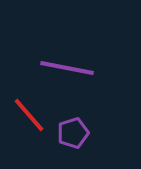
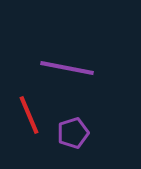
red line: rotated 18 degrees clockwise
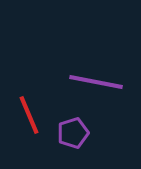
purple line: moved 29 px right, 14 px down
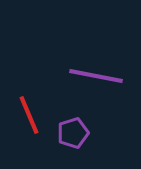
purple line: moved 6 px up
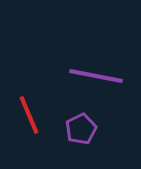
purple pentagon: moved 8 px right, 4 px up; rotated 8 degrees counterclockwise
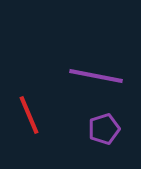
purple pentagon: moved 23 px right; rotated 8 degrees clockwise
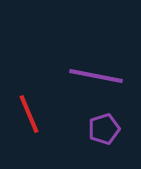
red line: moved 1 px up
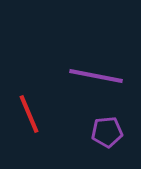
purple pentagon: moved 3 px right, 3 px down; rotated 12 degrees clockwise
